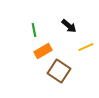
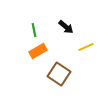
black arrow: moved 3 px left, 1 px down
orange rectangle: moved 5 px left
brown square: moved 3 px down
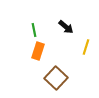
yellow line: rotated 49 degrees counterclockwise
orange rectangle: rotated 42 degrees counterclockwise
brown square: moved 3 px left, 4 px down; rotated 10 degrees clockwise
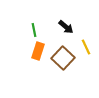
yellow line: rotated 42 degrees counterclockwise
brown square: moved 7 px right, 20 px up
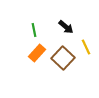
orange rectangle: moved 1 px left, 2 px down; rotated 24 degrees clockwise
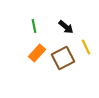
green line: moved 4 px up
brown square: rotated 20 degrees clockwise
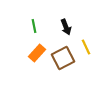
black arrow: rotated 28 degrees clockwise
